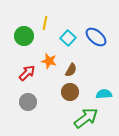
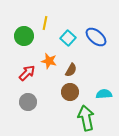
green arrow: rotated 65 degrees counterclockwise
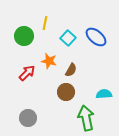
brown circle: moved 4 px left
gray circle: moved 16 px down
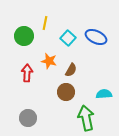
blue ellipse: rotated 15 degrees counterclockwise
red arrow: rotated 42 degrees counterclockwise
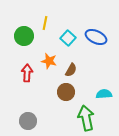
gray circle: moved 3 px down
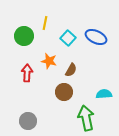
brown circle: moved 2 px left
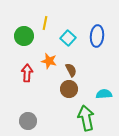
blue ellipse: moved 1 px right, 1 px up; rotated 70 degrees clockwise
brown semicircle: rotated 56 degrees counterclockwise
brown circle: moved 5 px right, 3 px up
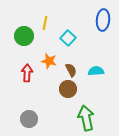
blue ellipse: moved 6 px right, 16 px up
brown circle: moved 1 px left
cyan semicircle: moved 8 px left, 23 px up
gray circle: moved 1 px right, 2 px up
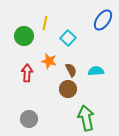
blue ellipse: rotated 30 degrees clockwise
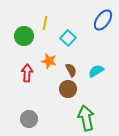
cyan semicircle: rotated 28 degrees counterclockwise
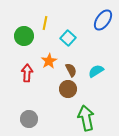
orange star: rotated 28 degrees clockwise
